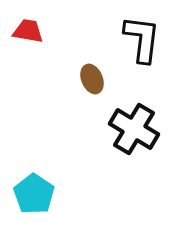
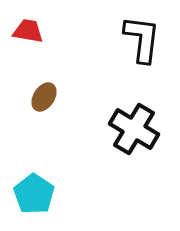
brown ellipse: moved 48 px left, 18 px down; rotated 56 degrees clockwise
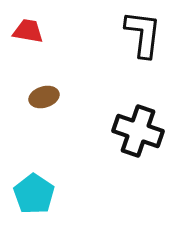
black L-shape: moved 1 px right, 5 px up
brown ellipse: rotated 40 degrees clockwise
black cross: moved 4 px right, 2 px down; rotated 12 degrees counterclockwise
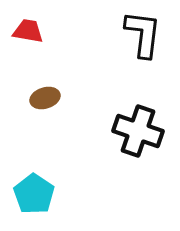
brown ellipse: moved 1 px right, 1 px down
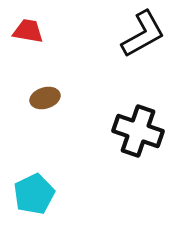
black L-shape: rotated 54 degrees clockwise
cyan pentagon: rotated 12 degrees clockwise
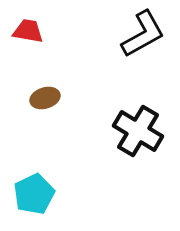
black cross: rotated 12 degrees clockwise
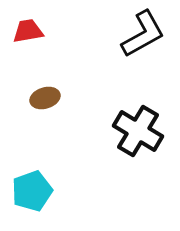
red trapezoid: rotated 20 degrees counterclockwise
cyan pentagon: moved 2 px left, 3 px up; rotated 6 degrees clockwise
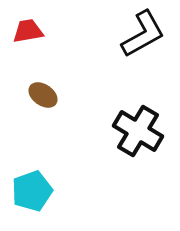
brown ellipse: moved 2 px left, 3 px up; rotated 52 degrees clockwise
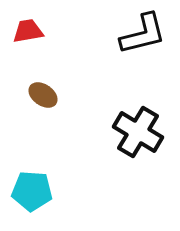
black L-shape: rotated 15 degrees clockwise
black cross: moved 1 px down
cyan pentagon: rotated 24 degrees clockwise
